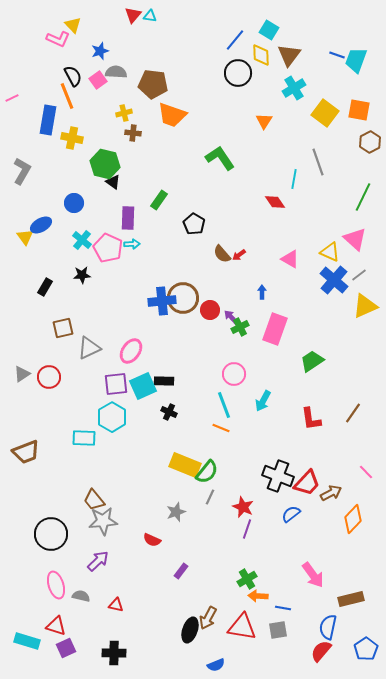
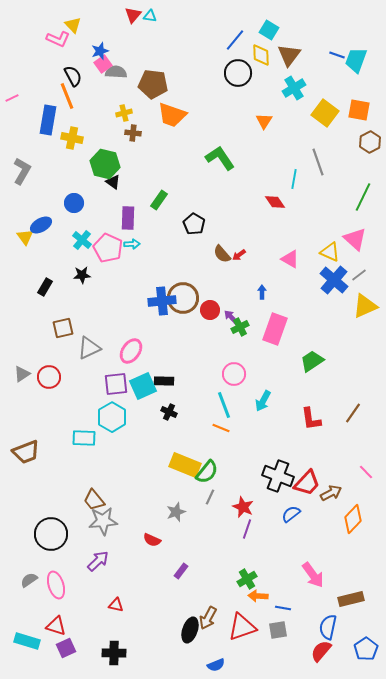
pink square at (98, 80): moved 5 px right, 16 px up
gray semicircle at (81, 596): moved 52 px left, 16 px up; rotated 48 degrees counterclockwise
red triangle at (242, 627): rotated 28 degrees counterclockwise
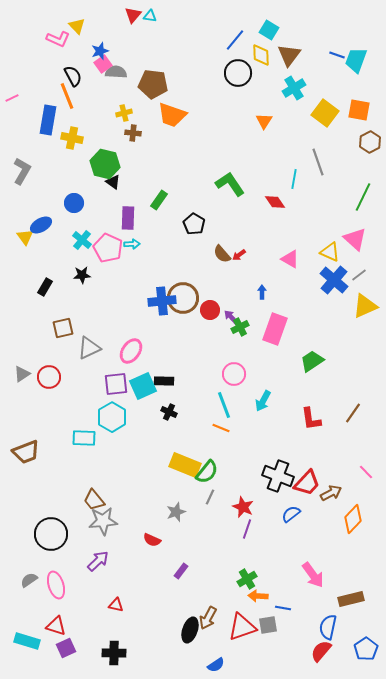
yellow triangle at (73, 25): moved 4 px right, 1 px down
green L-shape at (220, 158): moved 10 px right, 26 px down
gray square at (278, 630): moved 10 px left, 5 px up
blue semicircle at (216, 665): rotated 12 degrees counterclockwise
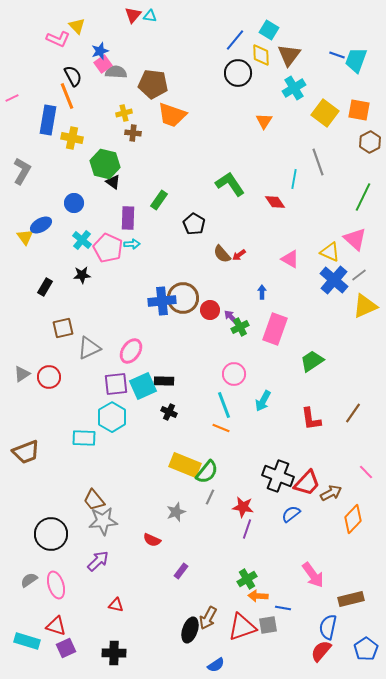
red star at (243, 507): rotated 15 degrees counterclockwise
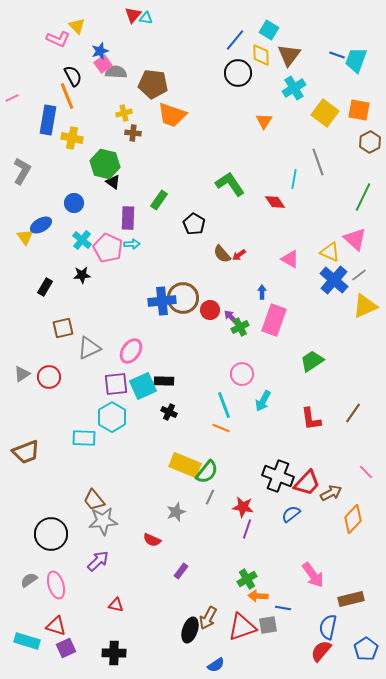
cyan triangle at (150, 16): moved 4 px left, 2 px down
pink rectangle at (275, 329): moved 1 px left, 9 px up
pink circle at (234, 374): moved 8 px right
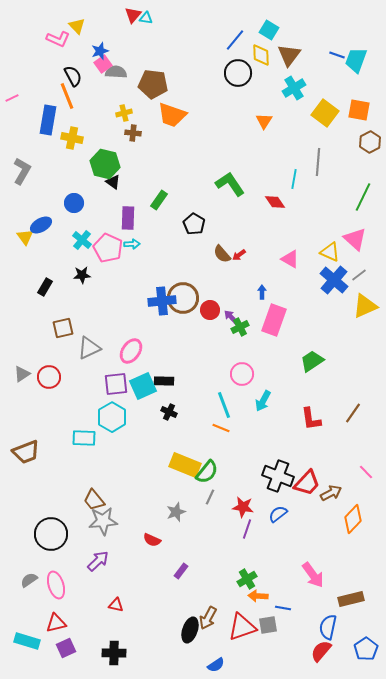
gray line at (318, 162): rotated 24 degrees clockwise
blue semicircle at (291, 514): moved 13 px left
red triangle at (56, 626): moved 3 px up; rotated 30 degrees counterclockwise
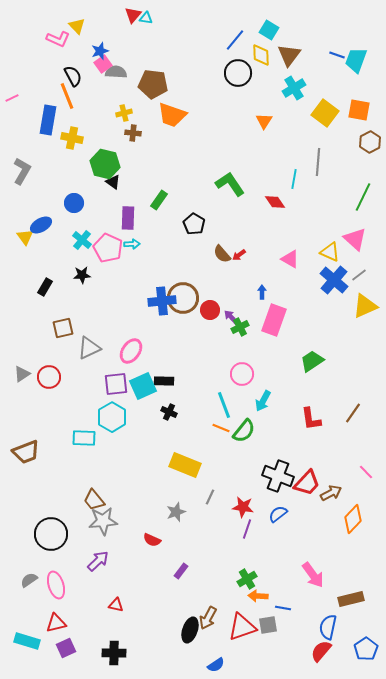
green semicircle at (207, 472): moved 37 px right, 41 px up
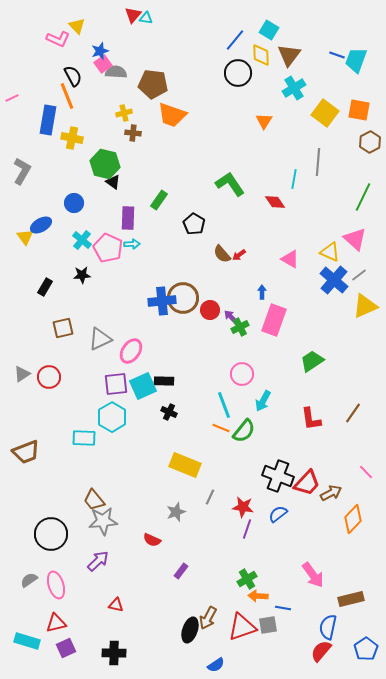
gray triangle at (89, 348): moved 11 px right, 9 px up
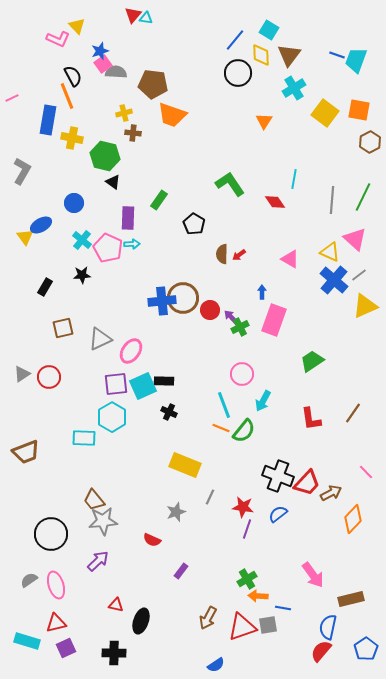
gray line at (318, 162): moved 14 px right, 38 px down
green hexagon at (105, 164): moved 8 px up
brown semicircle at (222, 254): rotated 42 degrees clockwise
black ellipse at (190, 630): moved 49 px left, 9 px up
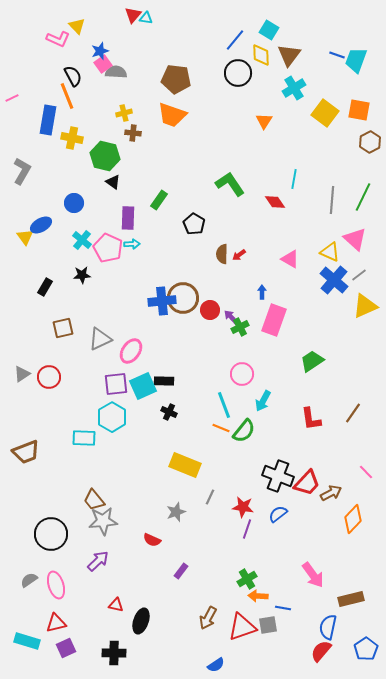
brown pentagon at (153, 84): moved 23 px right, 5 px up
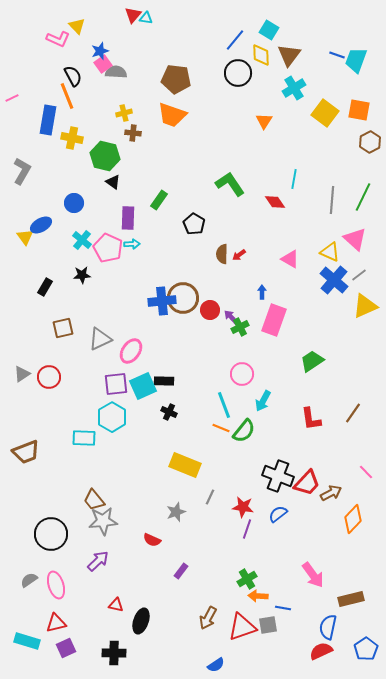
red semicircle at (321, 651): rotated 25 degrees clockwise
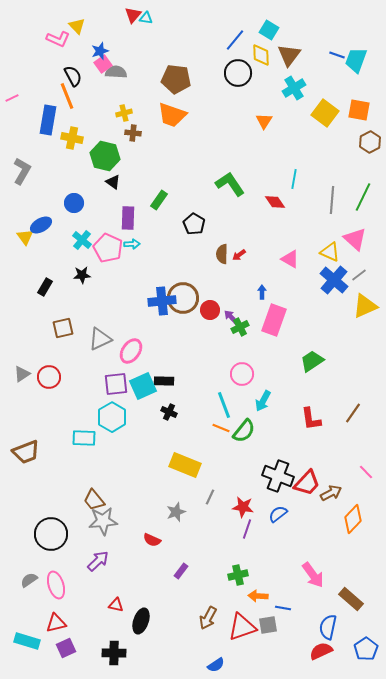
green cross at (247, 579): moved 9 px left, 4 px up; rotated 18 degrees clockwise
brown rectangle at (351, 599): rotated 55 degrees clockwise
